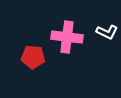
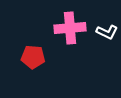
pink cross: moved 3 px right, 9 px up; rotated 12 degrees counterclockwise
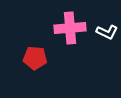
red pentagon: moved 2 px right, 1 px down
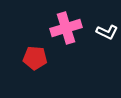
pink cross: moved 4 px left; rotated 12 degrees counterclockwise
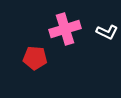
pink cross: moved 1 px left, 1 px down
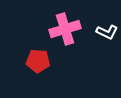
red pentagon: moved 3 px right, 3 px down
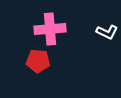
pink cross: moved 15 px left; rotated 12 degrees clockwise
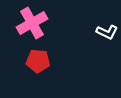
pink cross: moved 18 px left, 6 px up; rotated 24 degrees counterclockwise
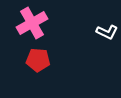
red pentagon: moved 1 px up
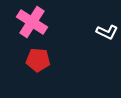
pink cross: moved 1 px up; rotated 28 degrees counterclockwise
